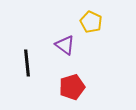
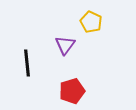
purple triangle: rotated 30 degrees clockwise
red pentagon: moved 4 px down
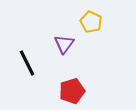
purple triangle: moved 1 px left, 1 px up
black line: rotated 20 degrees counterclockwise
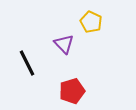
purple triangle: rotated 20 degrees counterclockwise
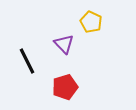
black line: moved 2 px up
red pentagon: moved 7 px left, 4 px up
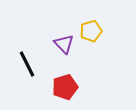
yellow pentagon: moved 9 px down; rotated 30 degrees clockwise
black line: moved 3 px down
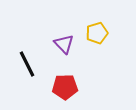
yellow pentagon: moved 6 px right, 2 px down
red pentagon: rotated 15 degrees clockwise
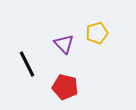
red pentagon: rotated 15 degrees clockwise
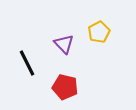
yellow pentagon: moved 2 px right, 1 px up; rotated 10 degrees counterclockwise
black line: moved 1 px up
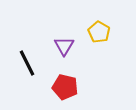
yellow pentagon: rotated 15 degrees counterclockwise
purple triangle: moved 2 px down; rotated 15 degrees clockwise
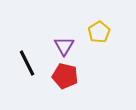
yellow pentagon: rotated 10 degrees clockwise
red pentagon: moved 11 px up
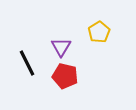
purple triangle: moved 3 px left, 1 px down
